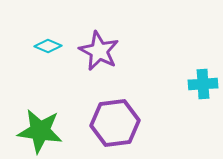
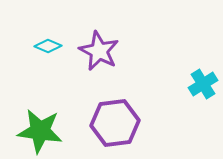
cyan cross: rotated 28 degrees counterclockwise
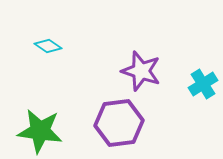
cyan diamond: rotated 12 degrees clockwise
purple star: moved 42 px right, 20 px down; rotated 9 degrees counterclockwise
purple hexagon: moved 4 px right
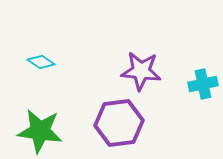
cyan diamond: moved 7 px left, 16 px down
purple star: rotated 12 degrees counterclockwise
cyan cross: rotated 20 degrees clockwise
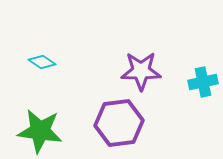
cyan diamond: moved 1 px right
purple star: rotated 6 degrees counterclockwise
cyan cross: moved 2 px up
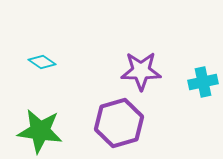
purple hexagon: rotated 9 degrees counterclockwise
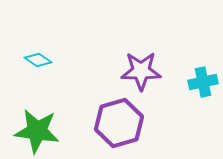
cyan diamond: moved 4 px left, 2 px up
green star: moved 3 px left
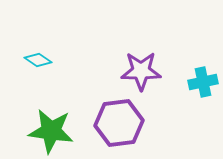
purple hexagon: rotated 9 degrees clockwise
green star: moved 14 px right
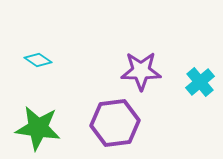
cyan cross: moved 3 px left; rotated 28 degrees counterclockwise
purple hexagon: moved 4 px left
green star: moved 13 px left, 3 px up
